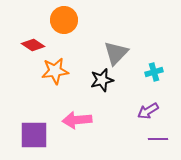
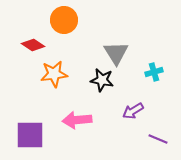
gray triangle: rotated 16 degrees counterclockwise
orange star: moved 1 px left, 3 px down
black star: rotated 25 degrees clockwise
purple arrow: moved 15 px left
purple square: moved 4 px left
purple line: rotated 24 degrees clockwise
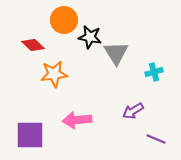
red diamond: rotated 10 degrees clockwise
black star: moved 12 px left, 43 px up
purple line: moved 2 px left
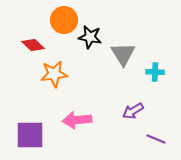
gray triangle: moved 7 px right, 1 px down
cyan cross: moved 1 px right; rotated 18 degrees clockwise
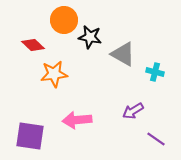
gray triangle: rotated 28 degrees counterclockwise
cyan cross: rotated 12 degrees clockwise
purple square: moved 1 px down; rotated 8 degrees clockwise
purple line: rotated 12 degrees clockwise
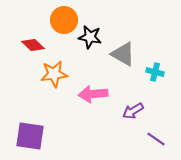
pink arrow: moved 16 px right, 26 px up
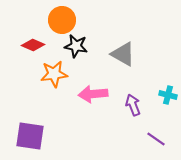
orange circle: moved 2 px left
black star: moved 14 px left, 9 px down
red diamond: rotated 20 degrees counterclockwise
cyan cross: moved 13 px right, 23 px down
purple arrow: moved 6 px up; rotated 100 degrees clockwise
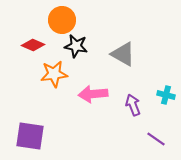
cyan cross: moved 2 px left
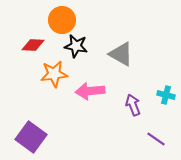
red diamond: rotated 20 degrees counterclockwise
gray triangle: moved 2 px left
pink arrow: moved 3 px left, 3 px up
purple square: moved 1 px right, 1 px down; rotated 28 degrees clockwise
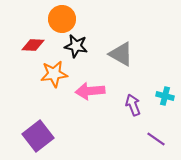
orange circle: moved 1 px up
cyan cross: moved 1 px left, 1 px down
purple square: moved 7 px right, 1 px up; rotated 16 degrees clockwise
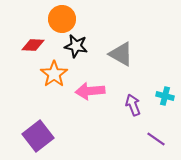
orange star: rotated 28 degrees counterclockwise
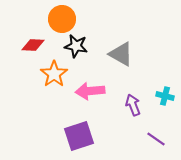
purple square: moved 41 px right; rotated 20 degrees clockwise
